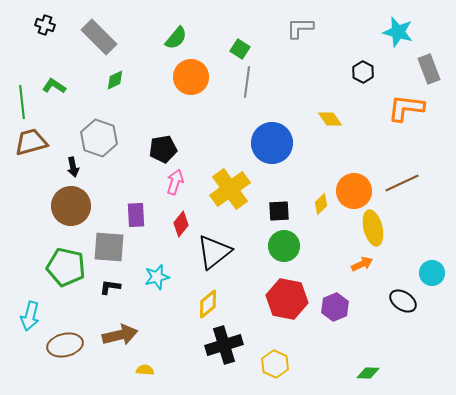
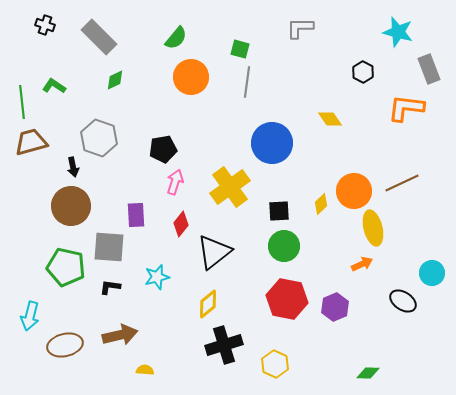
green square at (240, 49): rotated 18 degrees counterclockwise
yellow cross at (230, 189): moved 2 px up
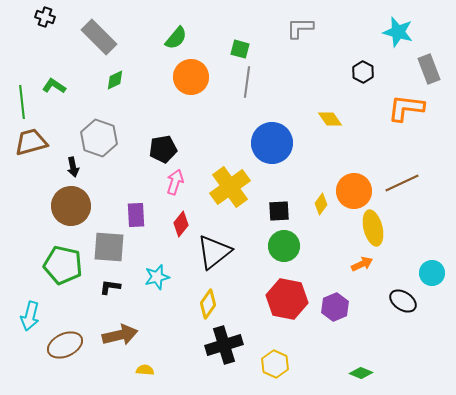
black cross at (45, 25): moved 8 px up
yellow diamond at (321, 204): rotated 10 degrees counterclockwise
green pentagon at (66, 267): moved 3 px left, 2 px up
yellow diamond at (208, 304): rotated 16 degrees counterclockwise
brown ellipse at (65, 345): rotated 12 degrees counterclockwise
green diamond at (368, 373): moved 7 px left; rotated 20 degrees clockwise
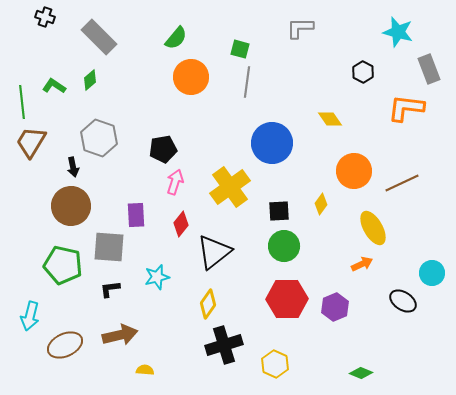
green diamond at (115, 80): moved 25 px left; rotated 15 degrees counterclockwise
brown trapezoid at (31, 142): rotated 44 degrees counterclockwise
orange circle at (354, 191): moved 20 px up
yellow ellipse at (373, 228): rotated 16 degrees counterclockwise
black L-shape at (110, 287): moved 2 px down; rotated 15 degrees counterclockwise
red hexagon at (287, 299): rotated 12 degrees counterclockwise
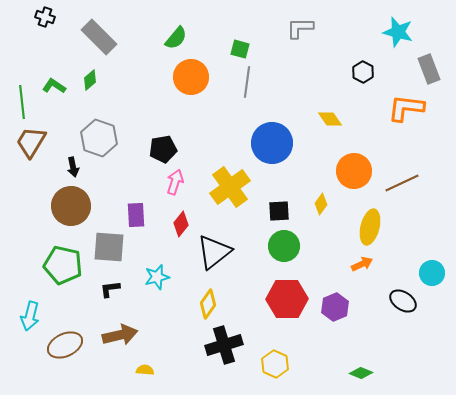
yellow ellipse at (373, 228): moved 3 px left, 1 px up; rotated 44 degrees clockwise
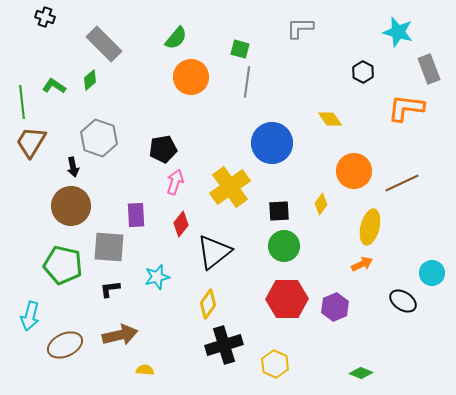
gray rectangle at (99, 37): moved 5 px right, 7 px down
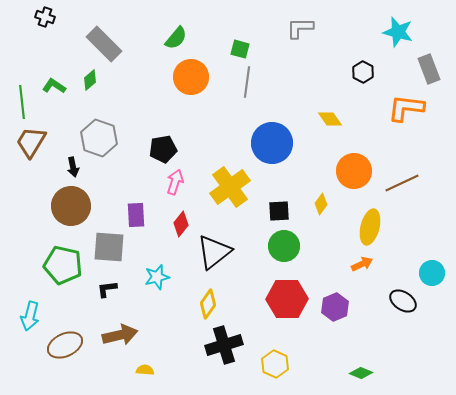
black L-shape at (110, 289): moved 3 px left
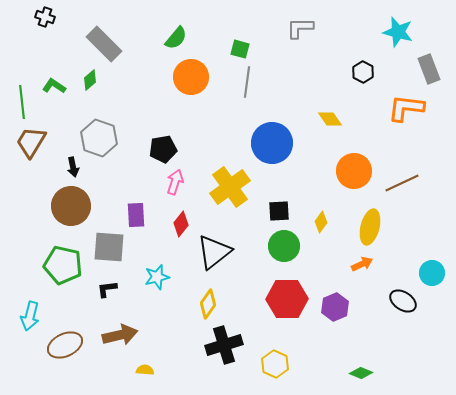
yellow diamond at (321, 204): moved 18 px down
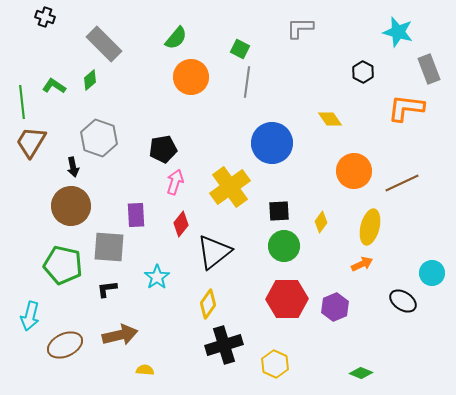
green square at (240, 49): rotated 12 degrees clockwise
cyan star at (157, 277): rotated 20 degrees counterclockwise
